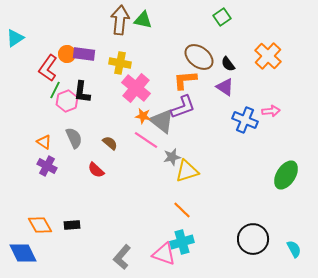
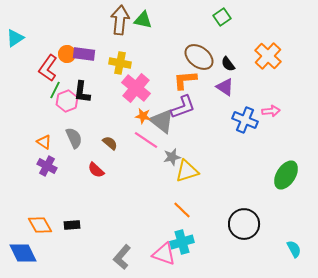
black circle: moved 9 px left, 15 px up
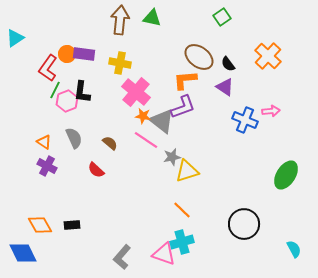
green triangle: moved 9 px right, 2 px up
pink cross: moved 4 px down
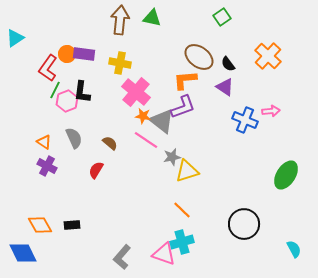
red semicircle: rotated 78 degrees clockwise
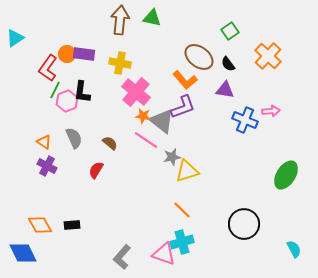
green square: moved 8 px right, 14 px down
orange L-shape: rotated 125 degrees counterclockwise
purple triangle: moved 3 px down; rotated 24 degrees counterclockwise
